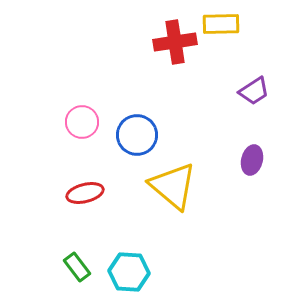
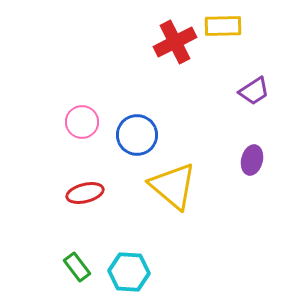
yellow rectangle: moved 2 px right, 2 px down
red cross: rotated 18 degrees counterclockwise
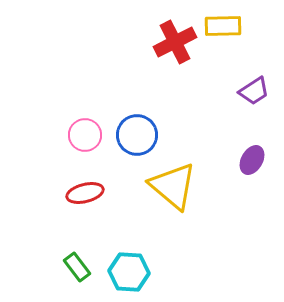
pink circle: moved 3 px right, 13 px down
purple ellipse: rotated 16 degrees clockwise
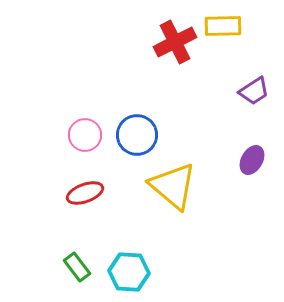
red ellipse: rotated 6 degrees counterclockwise
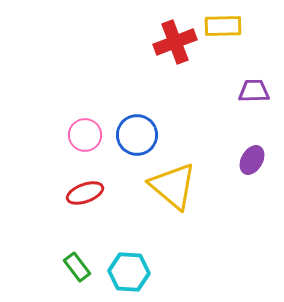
red cross: rotated 6 degrees clockwise
purple trapezoid: rotated 148 degrees counterclockwise
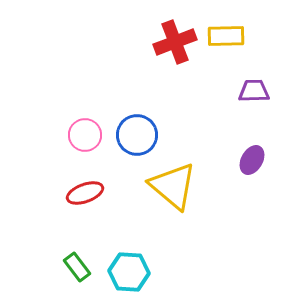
yellow rectangle: moved 3 px right, 10 px down
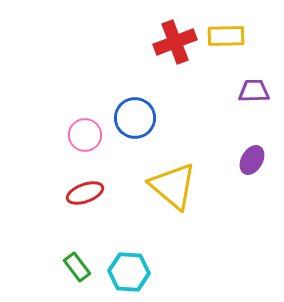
blue circle: moved 2 px left, 17 px up
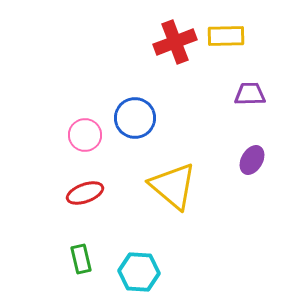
purple trapezoid: moved 4 px left, 3 px down
green rectangle: moved 4 px right, 8 px up; rotated 24 degrees clockwise
cyan hexagon: moved 10 px right
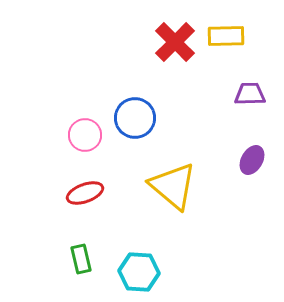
red cross: rotated 24 degrees counterclockwise
